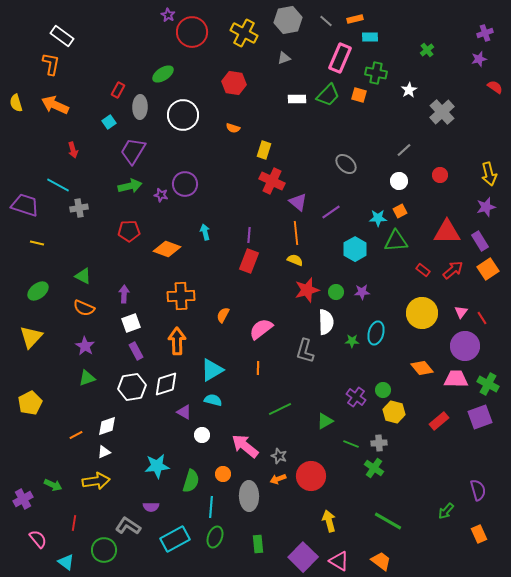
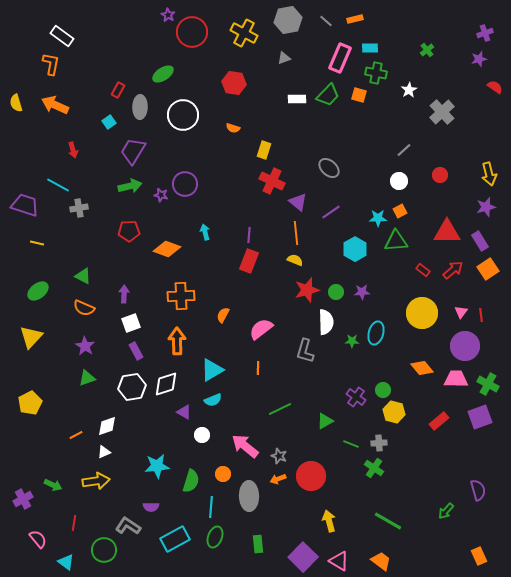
cyan rectangle at (370, 37): moved 11 px down
gray ellipse at (346, 164): moved 17 px left, 4 px down
red line at (482, 318): moved 1 px left, 3 px up; rotated 24 degrees clockwise
cyan semicircle at (213, 400): rotated 144 degrees clockwise
orange rectangle at (479, 534): moved 22 px down
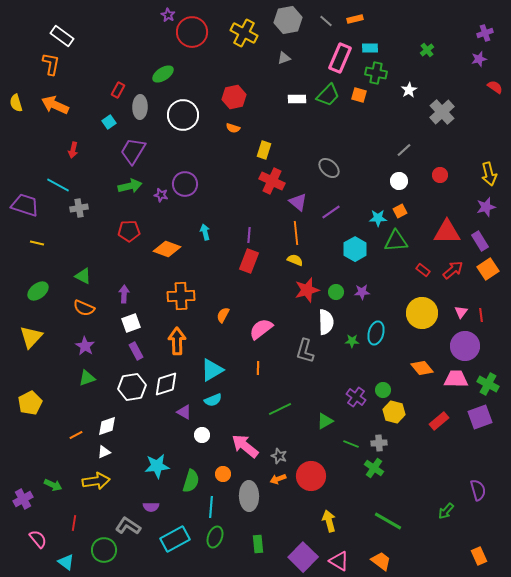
red hexagon at (234, 83): moved 14 px down; rotated 20 degrees counterclockwise
red arrow at (73, 150): rotated 28 degrees clockwise
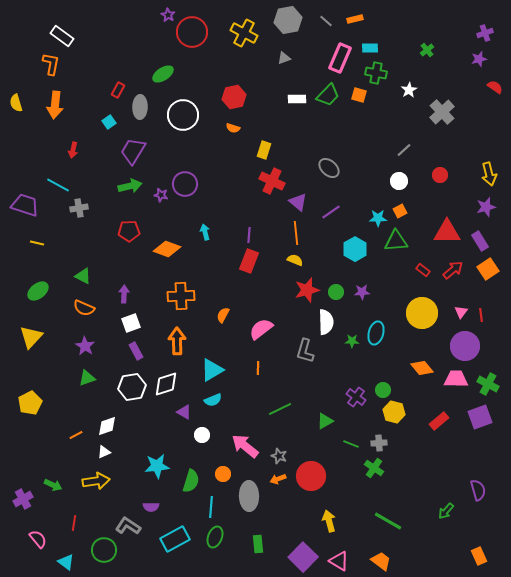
orange arrow at (55, 105): rotated 108 degrees counterclockwise
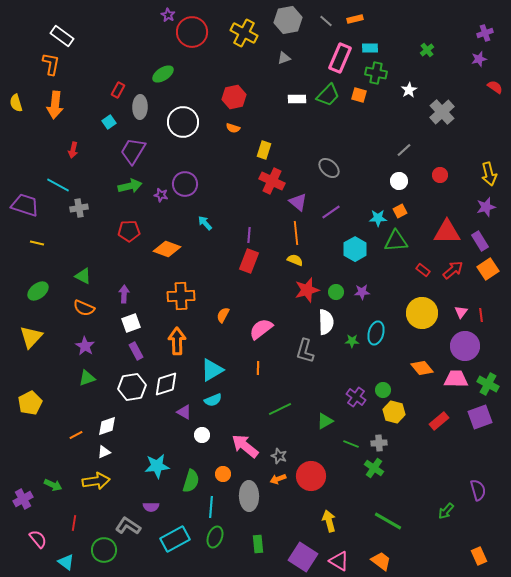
white circle at (183, 115): moved 7 px down
cyan arrow at (205, 232): moved 9 px up; rotated 28 degrees counterclockwise
purple square at (303, 557): rotated 12 degrees counterclockwise
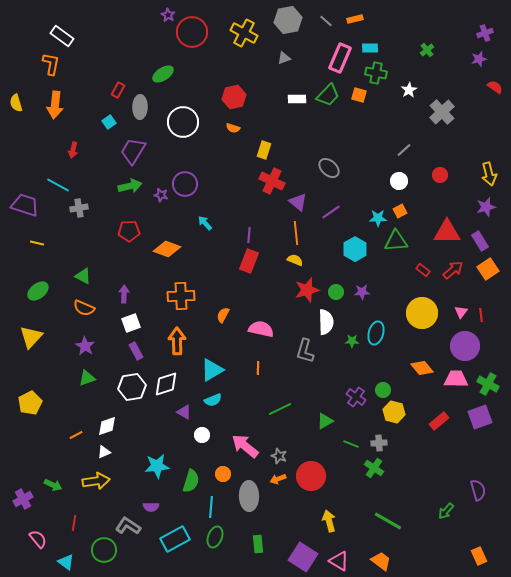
pink semicircle at (261, 329): rotated 50 degrees clockwise
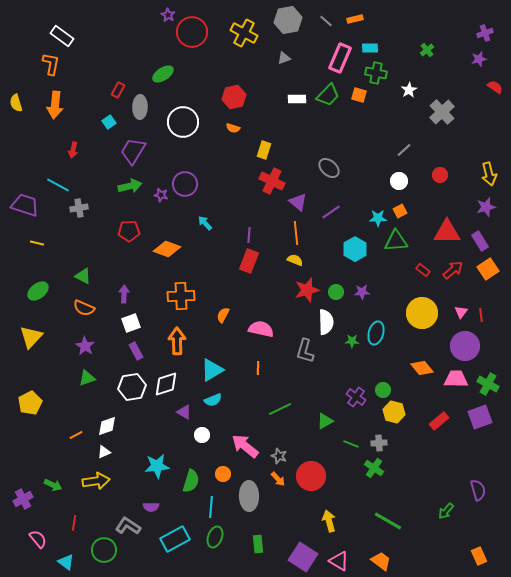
orange arrow at (278, 479): rotated 112 degrees counterclockwise
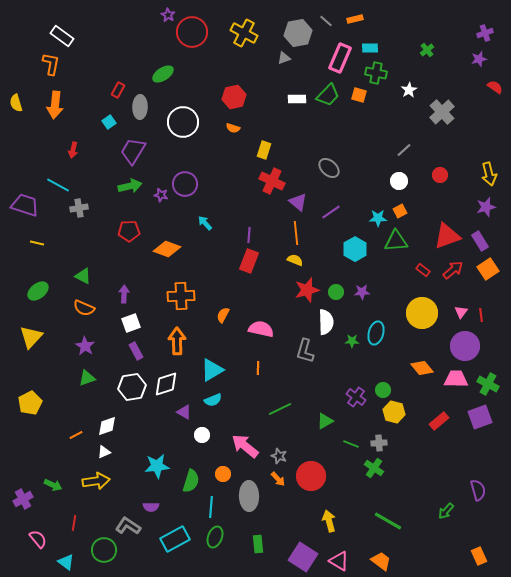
gray hexagon at (288, 20): moved 10 px right, 13 px down
red triangle at (447, 232): moved 4 px down; rotated 20 degrees counterclockwise
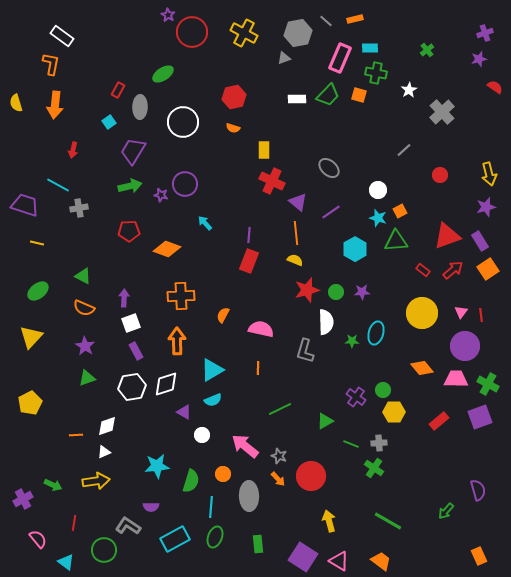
yellow rectangle at (264, 150): rotated 18 degrees counterclockwise
white circle at (399, 181): moved 21 px left, 9 px down
cyan star at (378, 218): rotated 18 degrees clockwise
purple arrow at (124, 294): moved 4 px down
yellow hexagon at (394, 412): rotated 15 degrees counterclockwise
orange line at (76, 435): rotated 24 degrees clockwise
